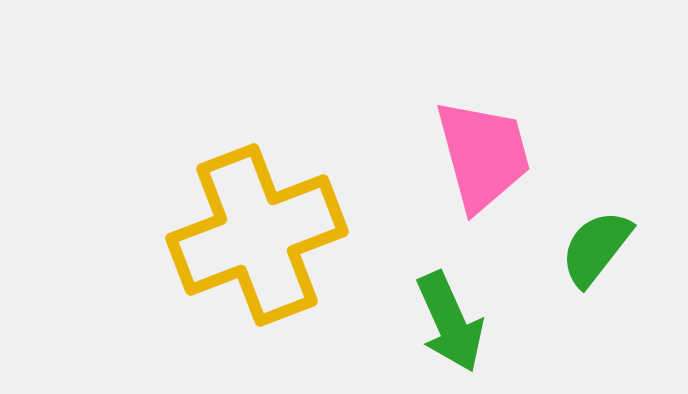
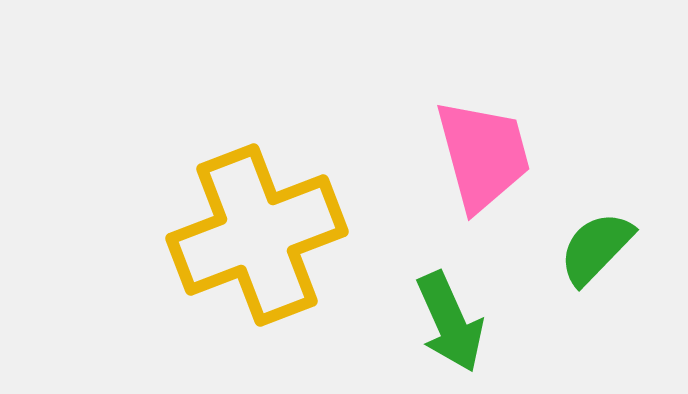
green semicircle: rotated 6 degrees clockwise
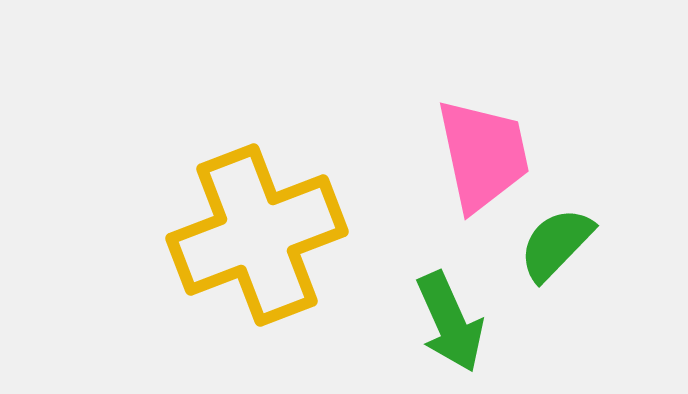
pink trapezoid: rotated 3 degrees clockwise
green semicircle: moved 40 px left, 4 px up
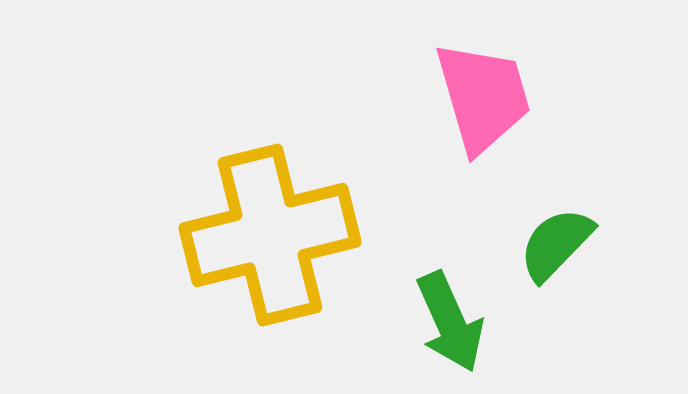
pink trapezoid: moved 58 px up; rotated 4 degrees counterclockwise
yellow cross: moved 13 px right; rotated 7 degrees clockwise
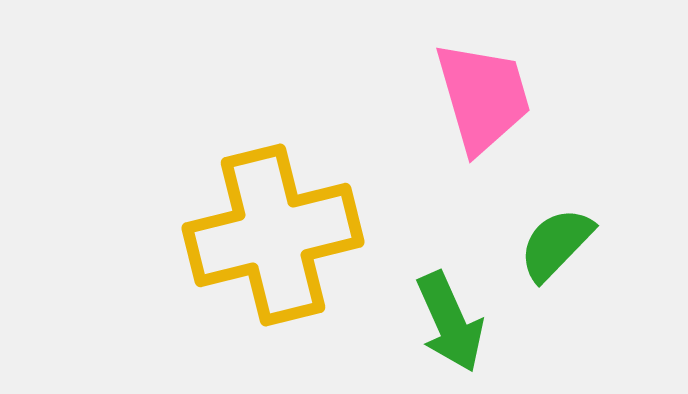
yellow cross: moved 3 px right
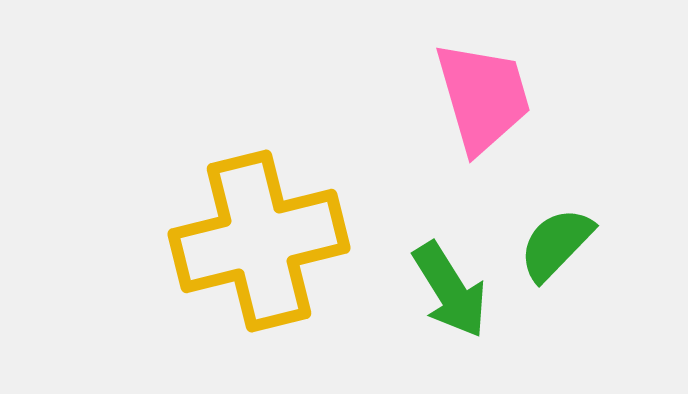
yellow cross: moved 14 px left, 6 px down
green arrow: moved 32 px up; rotated 8 degrees counterclockwise
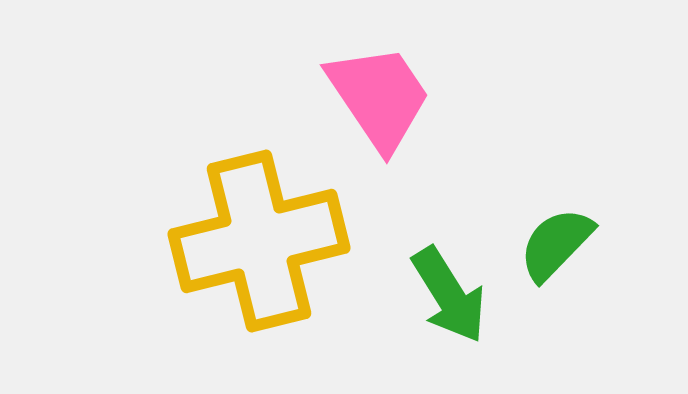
pink trapezoid: moved 104 px left; rotated 18 degrees counterclockwise
green arrow: moved 1 px left, 5 px down
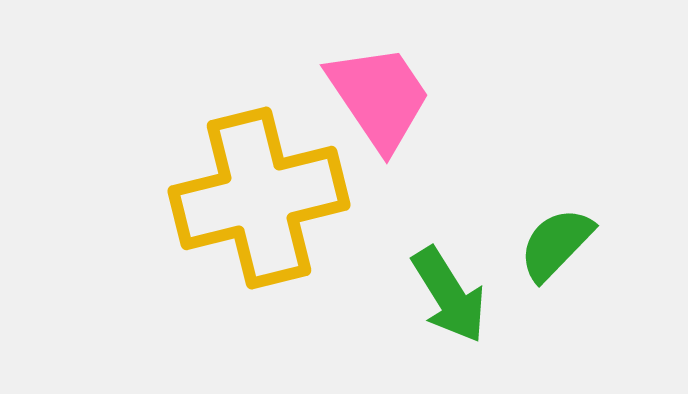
yellow cross: moved 43 px up
